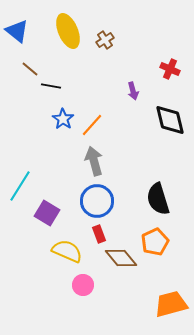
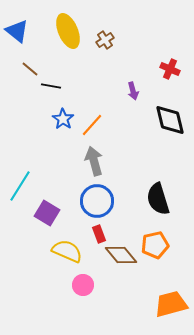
orange pentagon: moved 3 px down; rotated 12 degrees clockwise
brown diamond: moved 3 px up
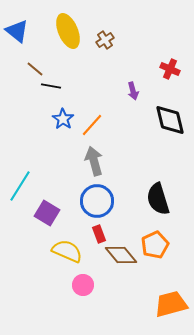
brown line: moved 5 px right
orange pentagon: rotated 12 degrees counterclockwise
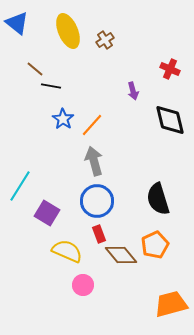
blue triangle: moved 8 px up
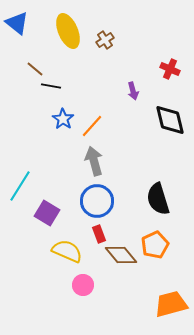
orange line: moved 1 px down
